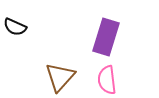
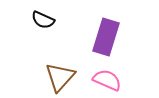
black semicircle: moved 28 px right, 7 px up
pink semicircle: rotated 120 degrees clockwise
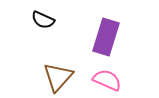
brown triangle: moved 2 px left
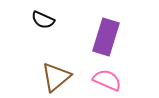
brown triangle: moved 2 px left; rotated 8 degrees clockwise
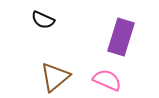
purple rectangle: moved 15 px right
brown triangle: moved 1 px left
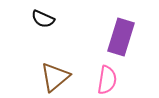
black semicircle: moved 1 px up
pink semicircle: rotated 76 degrees clockwise
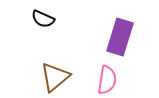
purple rectangle: moved 1 px left
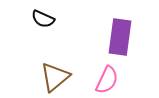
purple rectangle: rotated 9 degrees counterclockwise
pink semicircle: rotated 16 degrees clockwise
